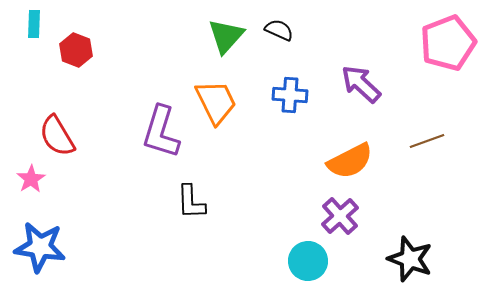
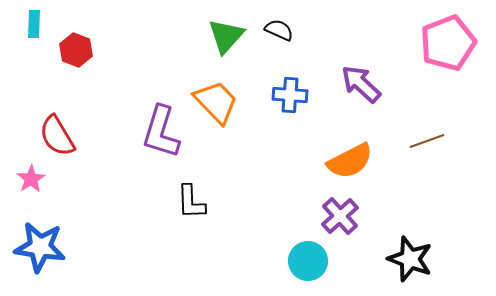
orange trapezoid: rotated 18 degrees counterclockwise
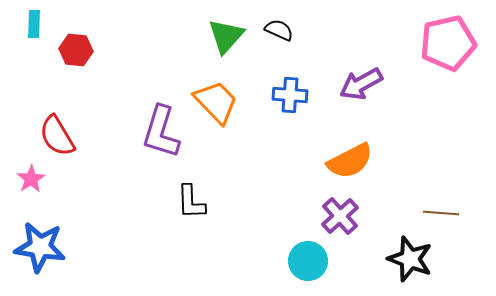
pink pentagon: rotated 8 degrees clockwise
red hexagon: rotated 16 degrees counterclockwise
purple arrow: rotated 72 degrees counterclockwise
brown line: moved 14 px right, 72 px down; rotated 24 degrees clockwise
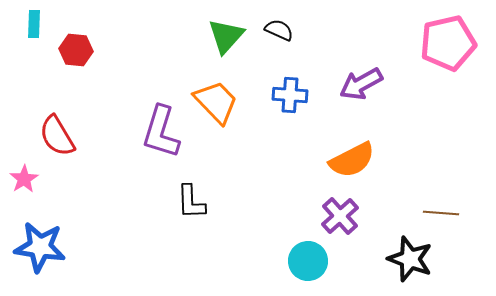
orange semicircle: moved 2 px right, 1 px up
pink star: moved 7 px left
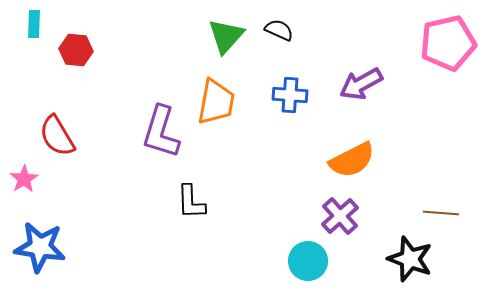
orange trapezoid: rotated 54 degrees clockwise
